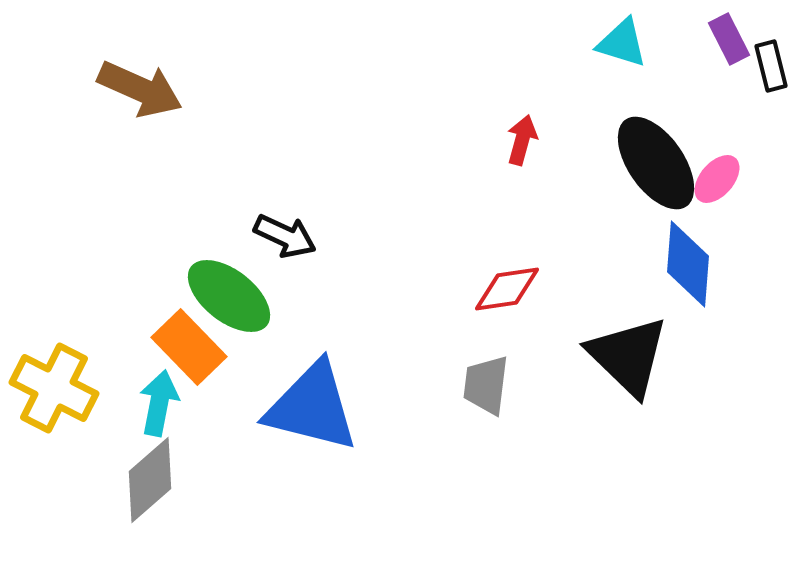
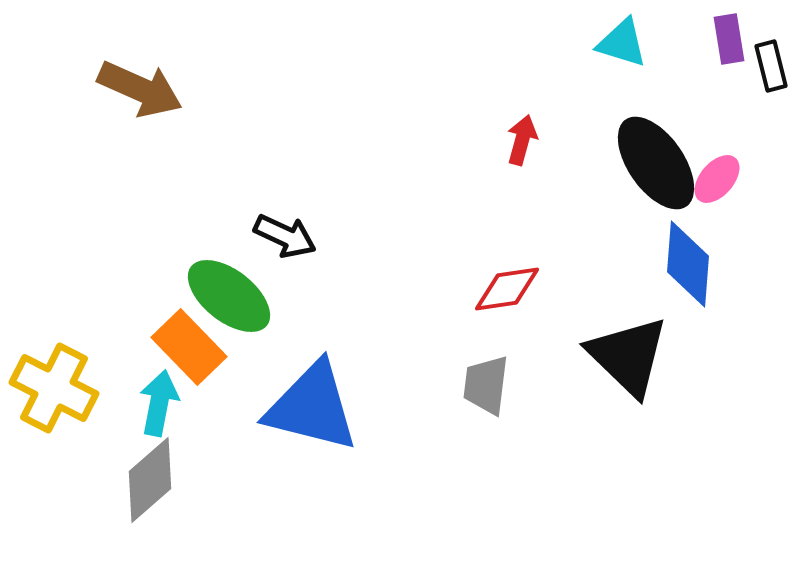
purple rectangle: rotated 18 degrees clockwise
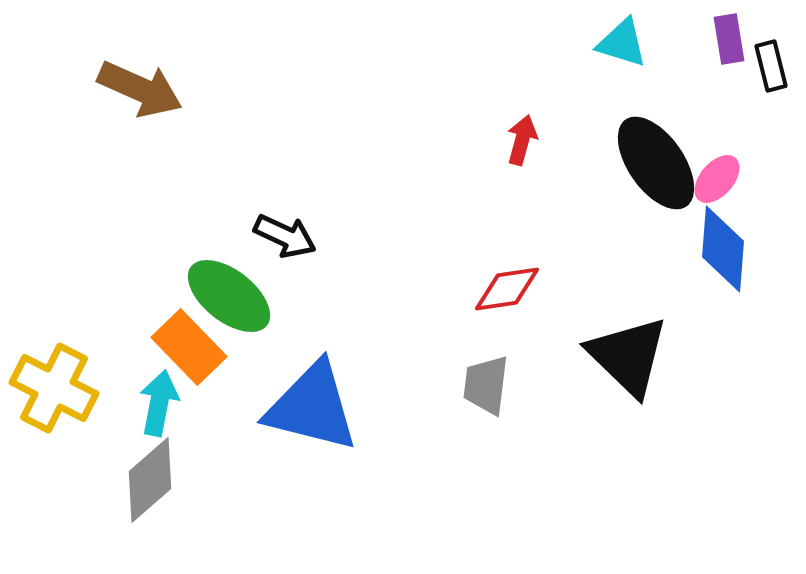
blue diamond: moved 35 px right, 15 px up
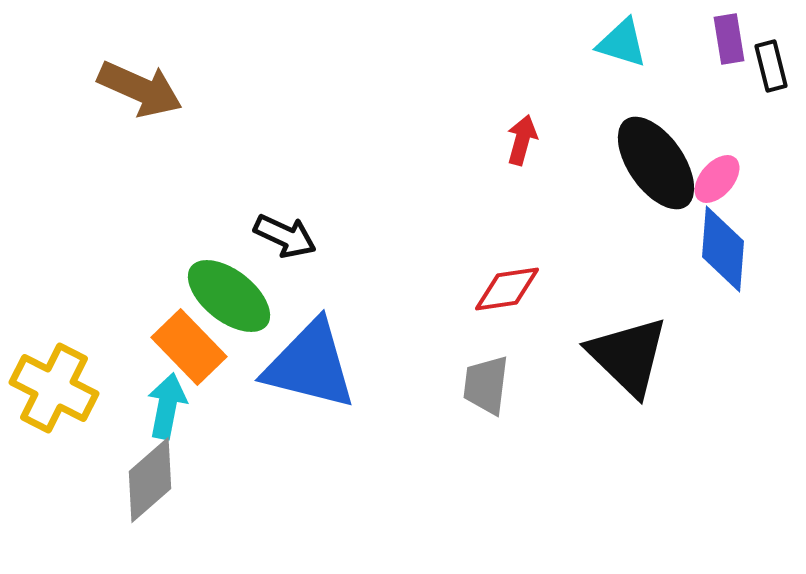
cyan arrow: moved 8 px right, 3 px down
blue triangle: moved 2 px left, 42 px up
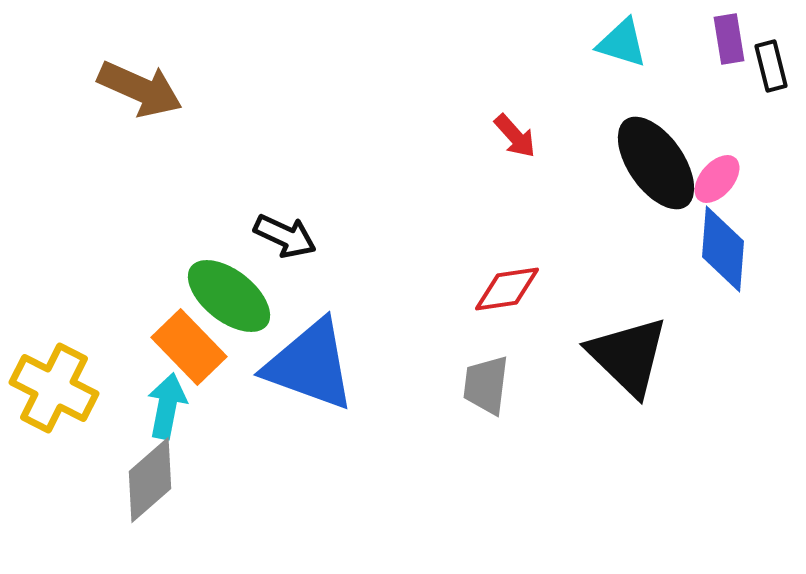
red arrow: moved 7 px left, 4 px up; rotated 123 degrees clockwise
blue triangle: rotated 6 degrees clockwise
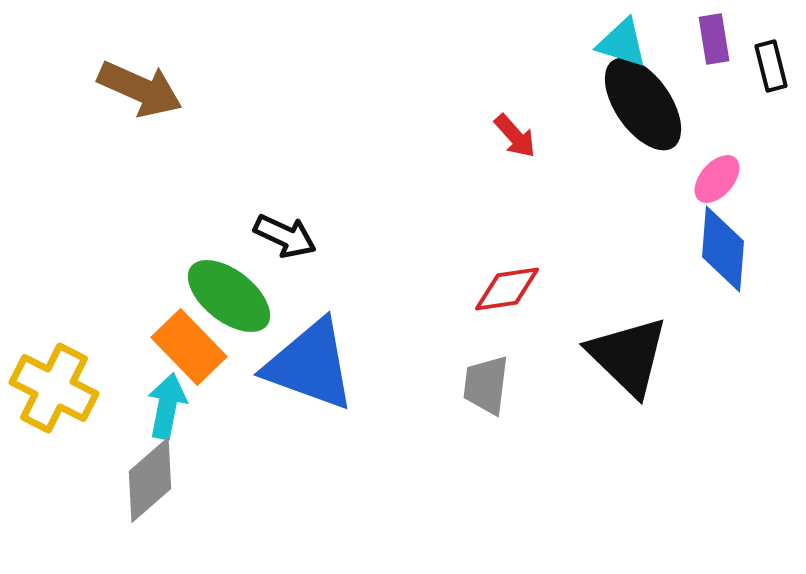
purple rectangle: moved 15 px left
black ellipse: moved 13 px left, 59 px up
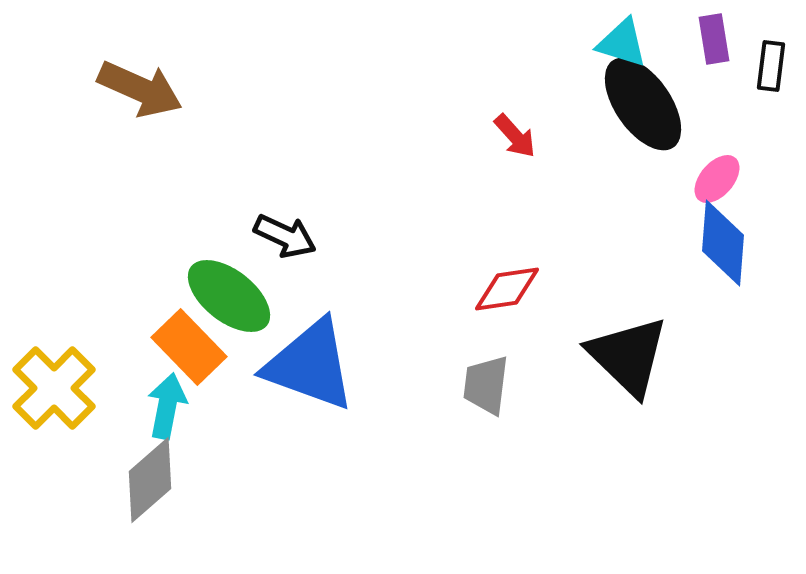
black rectangle: rotated 21 degrees clockwise
blue diamond: moved 6 px up
yellow cross: rotated 18 degrees clockwise
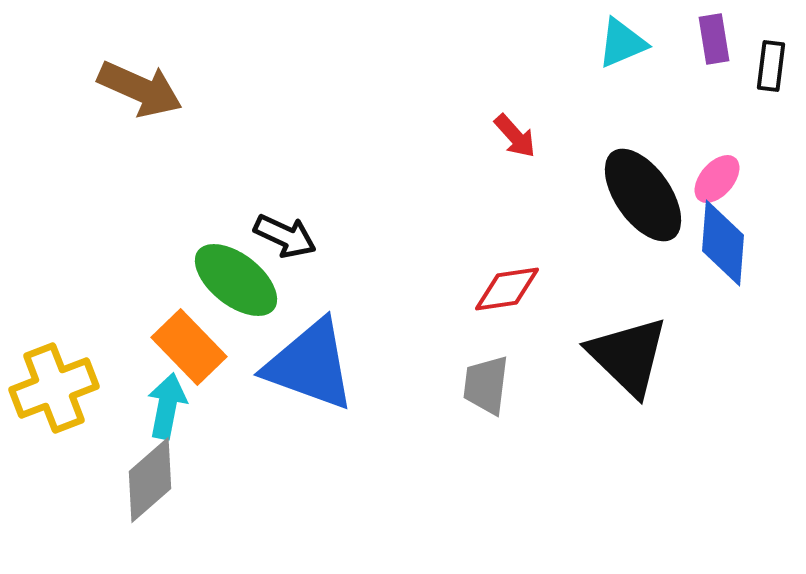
cyan triangle: rotated 40 degrees counterclockwise
black ellipse: moved 91 px down
green ellipse: moved 7 px right, 16 px up
yellow cross: rotated 24 degrees clockwise
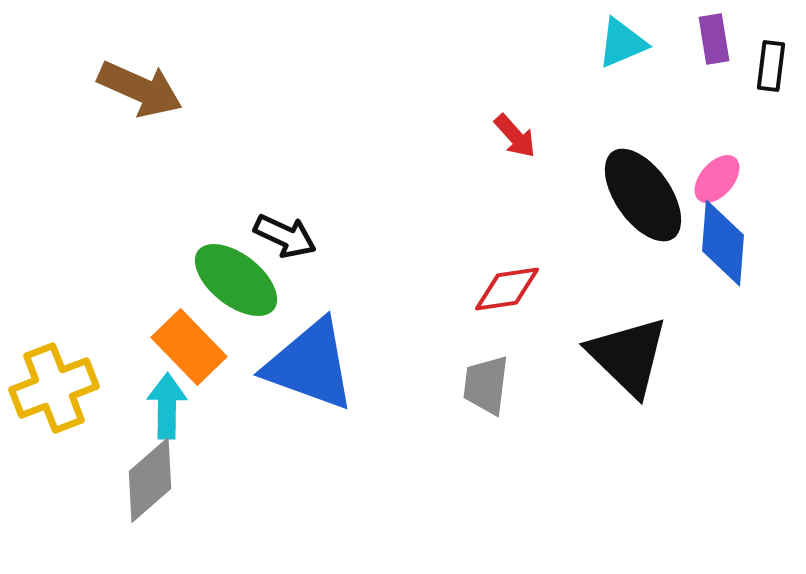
cyan arrow: rotated 10 degrees counterclockwise
